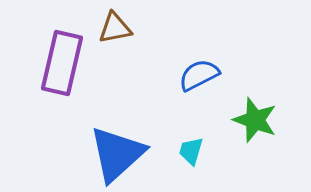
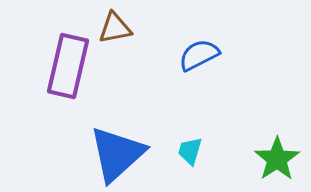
purple rectangle: moved 6 px right, 3 px down
blue semicircle: moved 20 px up
green star: moved 22 px right, 39 px down; rotated 18 degrees clockwise
cyan trapezoid: moved 1 px left
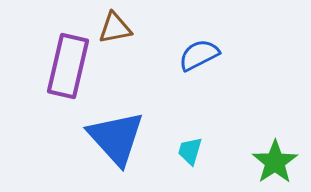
blue triangle: moved 1 px left, 16 px up; rotated 30 degrees counterclockwise
green star: moved 2 px left, 3 px down
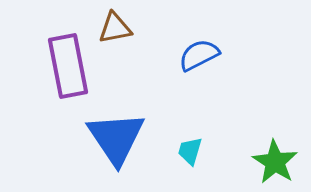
purple rectangle: rotated 24 degrees counterclockwise
blue triangle: rotated 8 degrees clockwise
green star: rotated 6 degrees counterclockwise
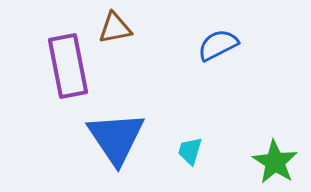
blue semicircle: moved 19 px right, 10 px up
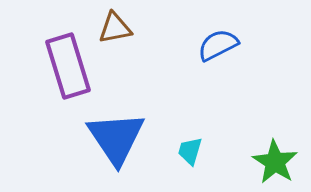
purple rectangle: rotated 6 degrees counterclockwise
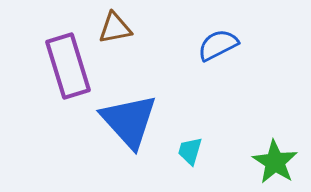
blue triangle: moved 13 px right, 17 px up; rotated 8 degrees counterclockwise
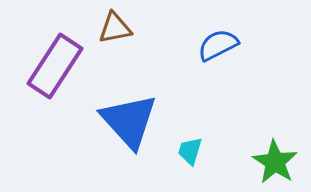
purple rectangle: moved 13 px left; rotated 50 degrees clockwise
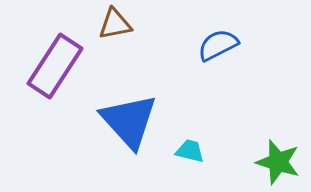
brown triangle: moved 4 px up
cyan trapezoid: rotated 88 degrees clockwise
green star: moved 3 px right; rotated 15 degrees counterclockwise
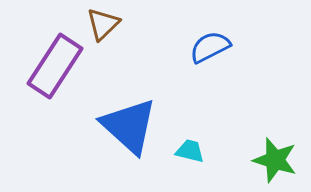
brown triangle: moved 12 px left; rotated 33 degrees counterclockwise
blue semicircle: moved 8 px left, 2 px down
blue triangle: moved 5 px down; rotated 6 degrees counterclockwise
green star: moved 3 px left, 2 px up
